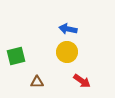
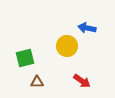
blue arrow: moved 19 px right, 1 px up
yellow circle: moved 6 px up
green square: moved 9 px right, 2 px down
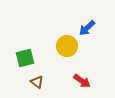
blue arrow: rotated 54 degrees counterclockwise
brown triangle: rotated 40 degrees clockwise
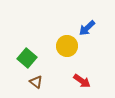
green square: moved 2 px right; rotated 36 degrees counterclockwise
brown triangle: moved 1 px left
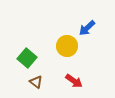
red arrow: moved 8 px left
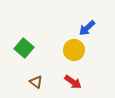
yellow circle: moved 7 px right, 4 px down
green square: moved 3 px left, 10 px up
red arrow: moved 1 px left, 1 px down
